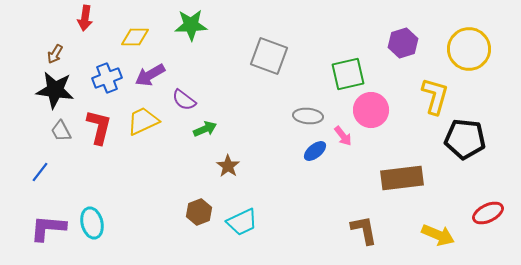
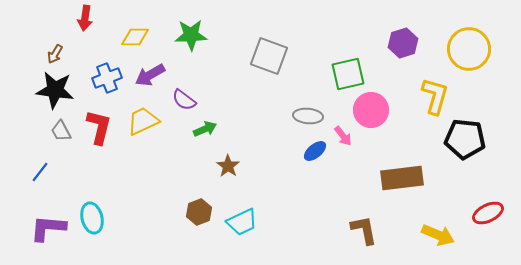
green star: moved 10 px down
cyan ellipse: moved 5 px up
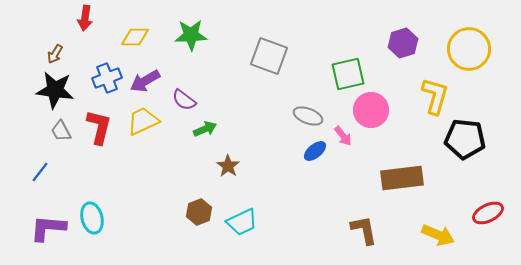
purple arrow: moved 5 px left, 6 px down
gray ellipse: rotated 16 degrees clockwise
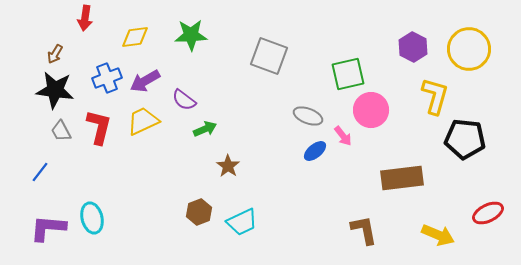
yellow diamond: rotated 8 degrees counterclockwise
purple hexagon: moved 10 px right, 4 px down; rotated 16 degrees counterclockwise
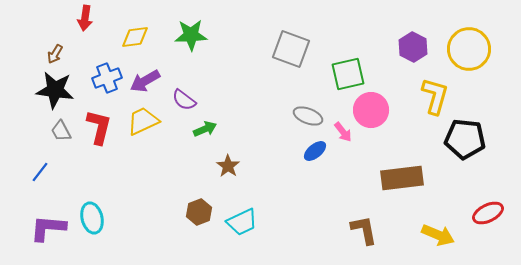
gray square: moved 22 px right, 7 px up
pink arrow: moved 4 px up
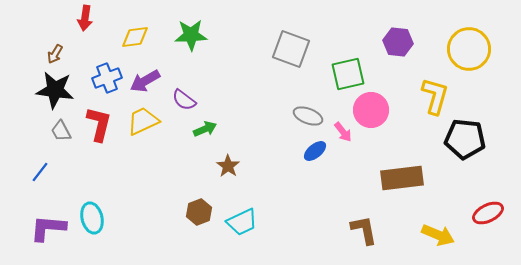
purple hexagon: moved 15 px left, 5 px up; rotated 20 degrees counterclockwise
red L-shape: moved 3 px up
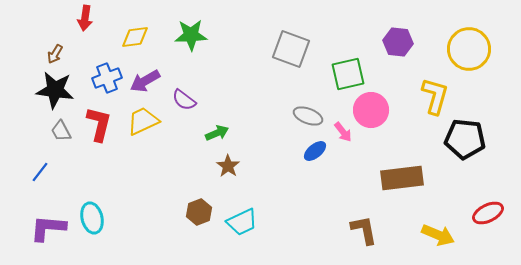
green arrow: moved 12 px right, 4 px down
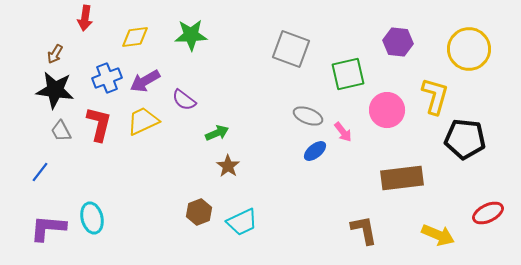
pink circle: moved 16 px right
